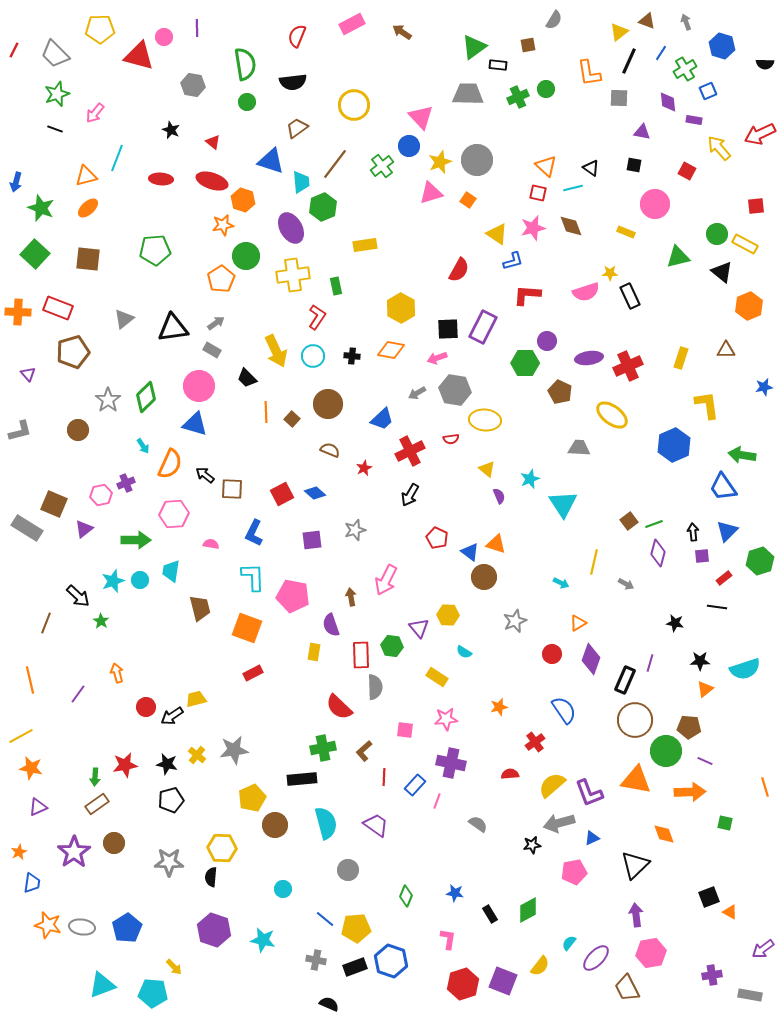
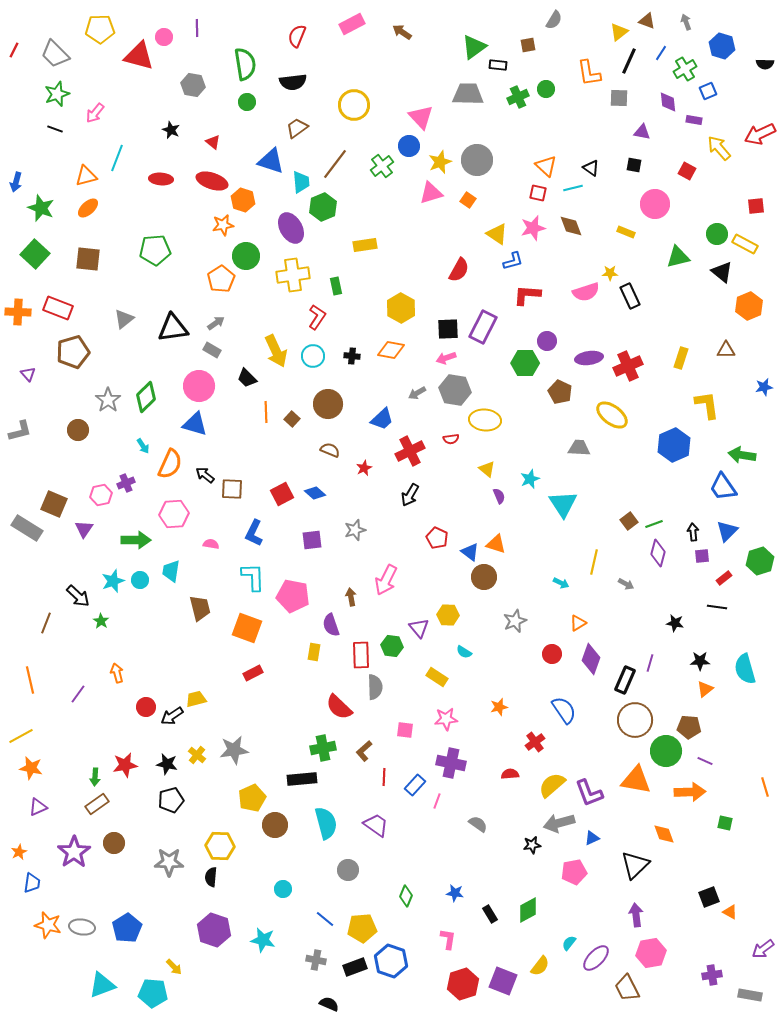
pink arrow at (437, 358): moved 9 px right
purple triangle at (84, 529): rotated 18 degrees counterclockwise
cyan semicircle at (745, 669): rotated 92 degrees clockwise
yellow hexagon at (222, 848): moved 2 px left, 2 px up
yellow pentagon at (356, 928): moved 6 px right
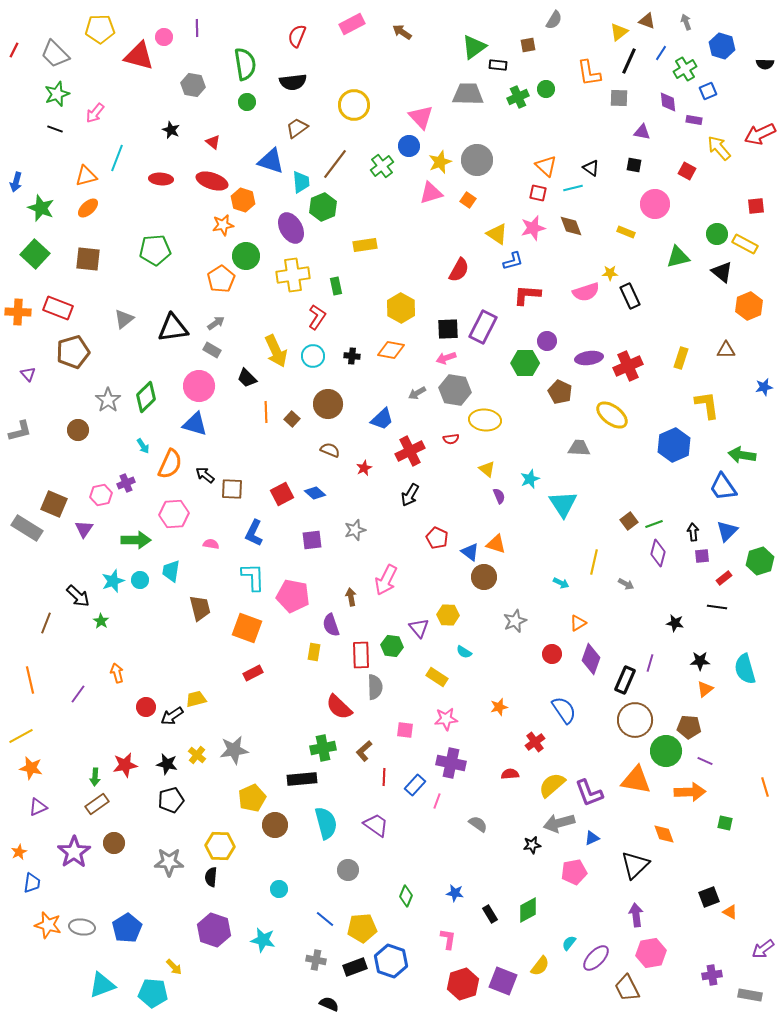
cyan circle at (283, 889): moved 4 px left
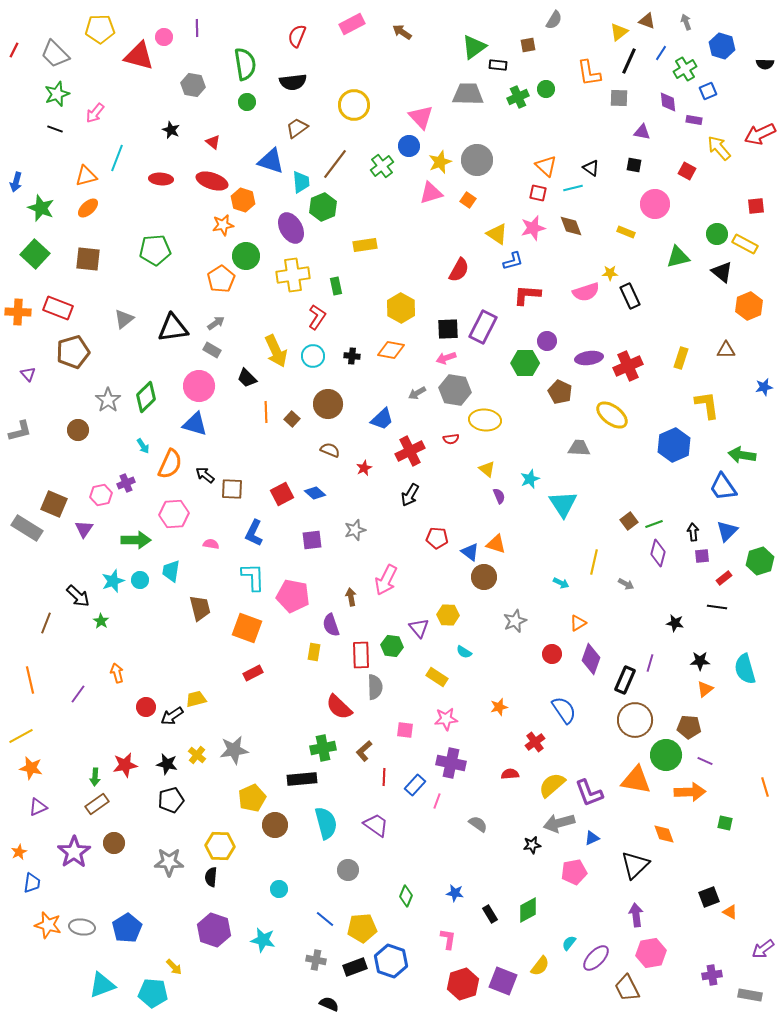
red pentagon at (437, 538): rotated 20 degrees counterclockwise
green circle at (666, 751): moved 4 px down
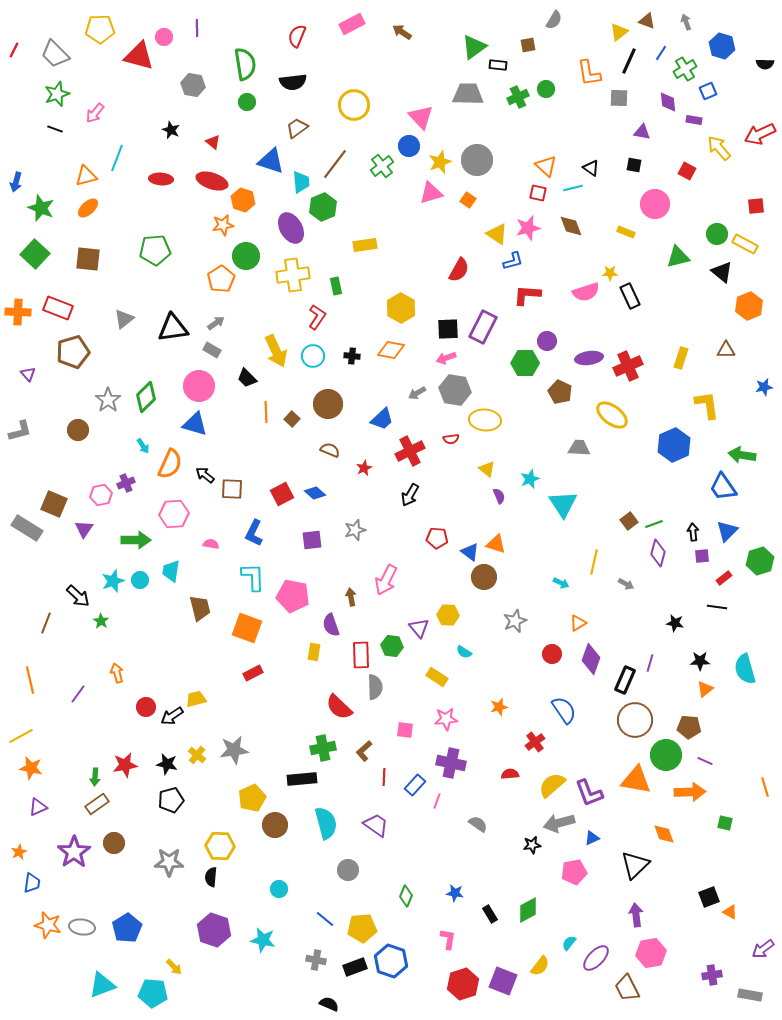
pink star at (533, 228): moved 5 px left
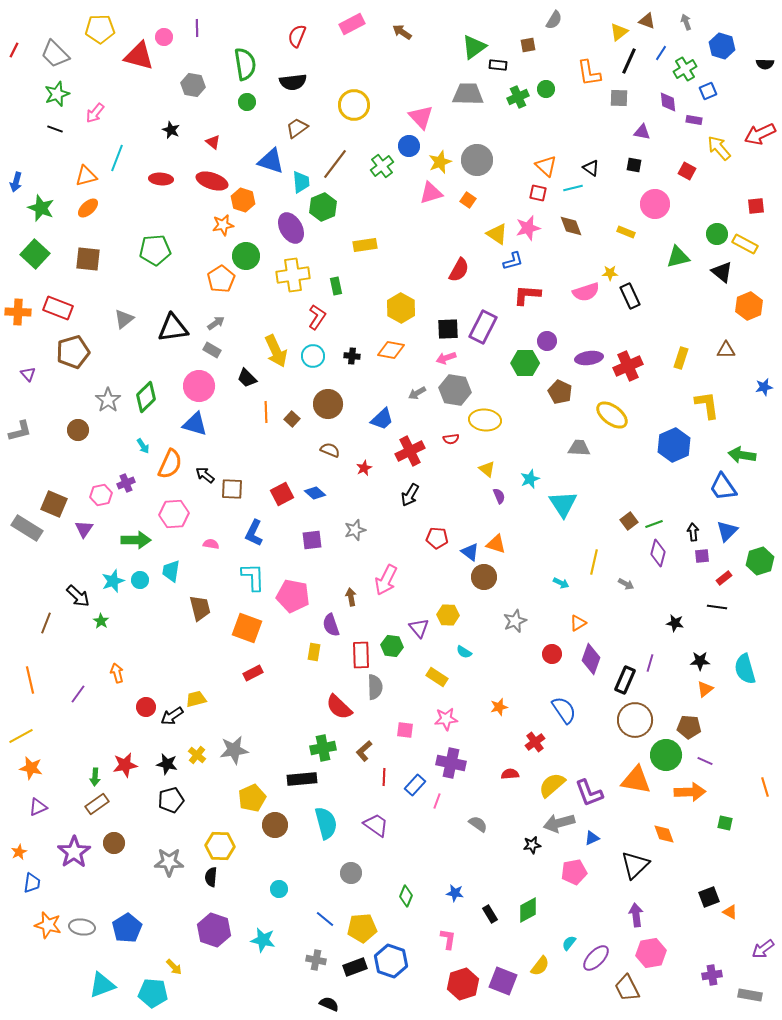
gray circle at (348, 870): moved 3 px right, 3 px down
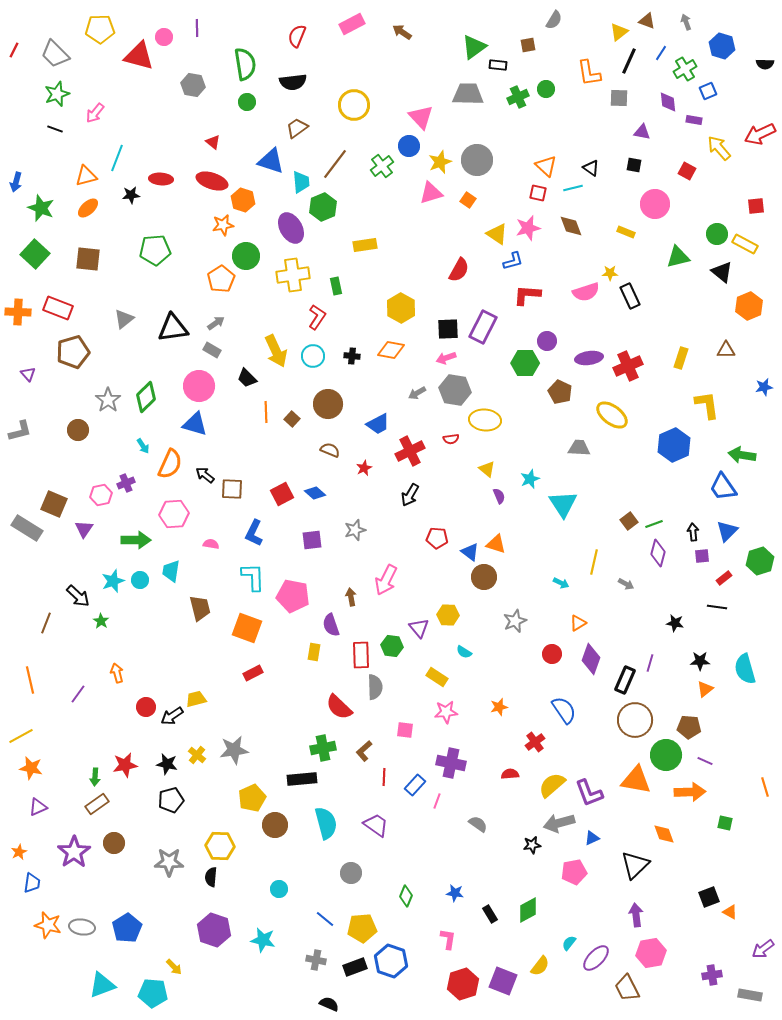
black star at (171, 130): moved 40 px left, 65 px down; rotated 30 degrees counterclockwise
blue trapezoid at (382, 419): moved 4 px left, 5 px down; rotated 15 degrees clockwise
pink star at (446, 719): moved 7 px up
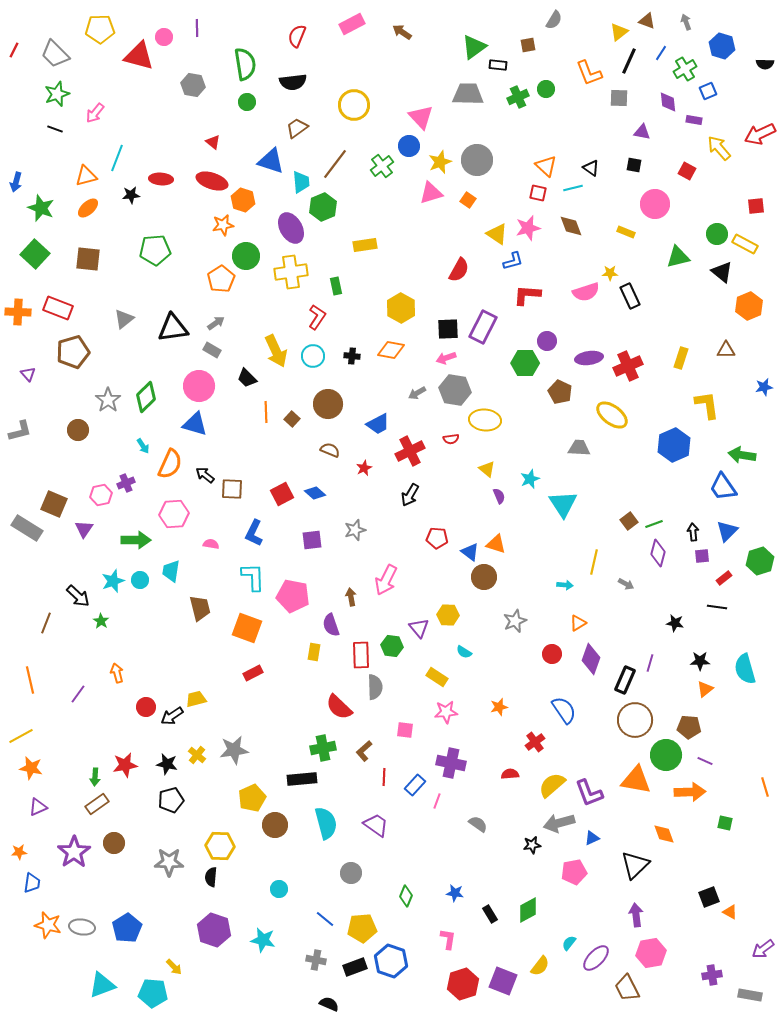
orange L-shape at (589, 73): rotated 12 degrees counterclockwise
yellow cross at (293, 275): moved 2 px left, 3 px up
cyan arrow at (561, 583): moved 4 px right, 2 px down; rotated 21 degrees counterclockwise
orange star at (19, 852): rotated 21 degrees clockwise
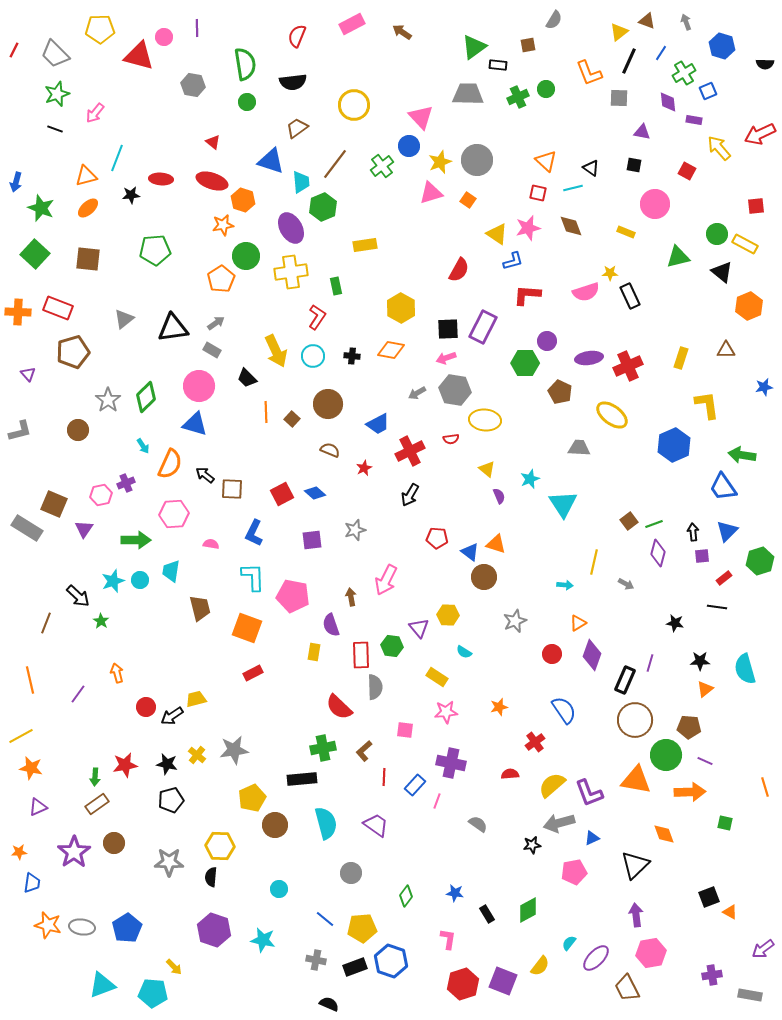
green cross at (685, 69): moved 1 px left, 4 px down
orange triangle at (546, 166): moved 5 px up
purple diamond at (591, 659): moved 1 px right, 4 px up
green diamond at (406, 896): rotated 15 degrees clockwise
black rectangle at (490, 914): moved 3 px left
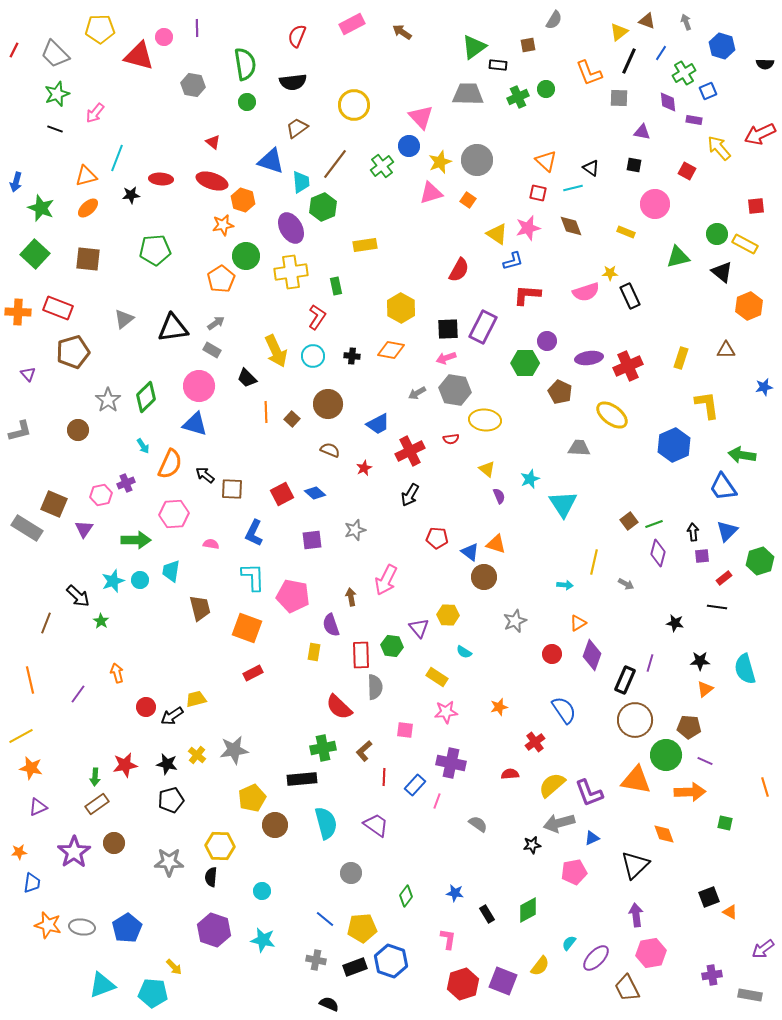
cyan circle at (279, 889): moved 17 px left, 2 px down
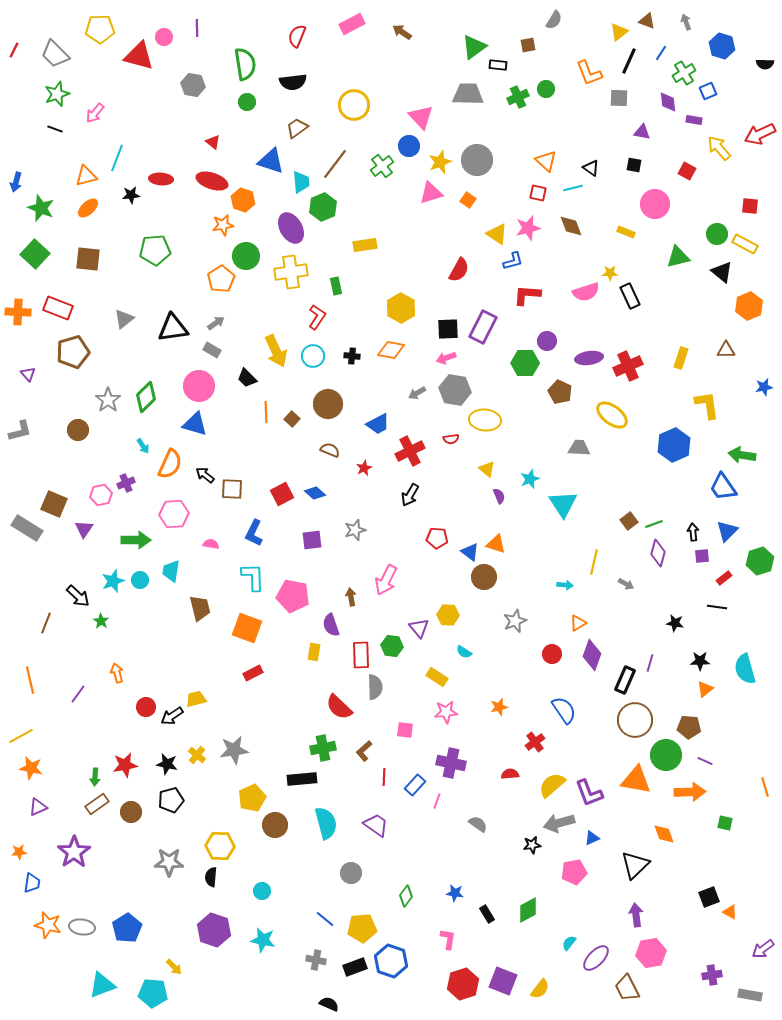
red square at (756, 206): moved 6 px left; rotated 12 degrees clockwise
brown circle at (114, 843): moved 17 px right, 31 px up
yellow semicircle at (540, 966): moved 23 px down
